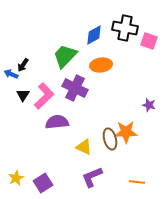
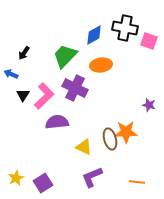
black arrow: moved 1 px right, 12 px up
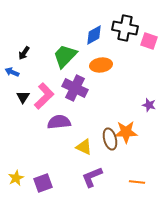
blue arrow: moved 1 px right, 2 px up
black triangle: moved 2 px down
purple semicircle: moved 2 px right
purple square: rotated 12 degrees clockwise
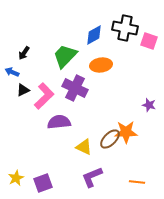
black triangle: moved 7 px up; rotated 32 degrees clockwise
brown ellipse: rotated 60 degrees clockwise
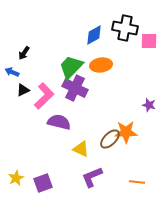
pink square: rotated 18 degrees counterclockwise
green trapezoid: moved 6 px right, 11 px down
purple semicircle: rotated 20 degrees clockwise
yellow triangle: moved 3 px left, 2 px down
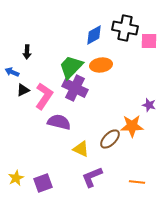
black arrow: moved 3 px right, 1 px up; rotated 32 degrees counterclockwise
pink L-shape: rotated 12 degrees counterclockwise
orange star: moved 6 px right, 6 px up
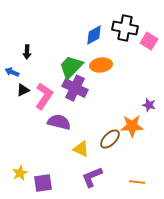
pink square: rotated 30 degrees clockwise
yellow star: moved 4 px right, 5 px up
purple square: rotated 12 degrees clockwise
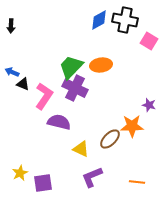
black cross: moved 8 px up
blue diamond: moved 5 px right, 15 px up
black arrow: moved 16 px left, 26 px up
black triangle: moved 6 px up; rotated 48 degrees clockwise
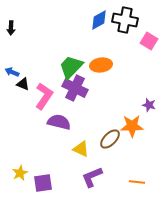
black arrow: moved 2 px down
